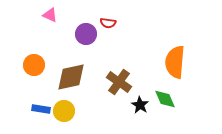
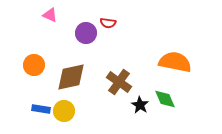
purple circle: moved 1 px up
orange semicircle: rotated 96 degrees clockwise
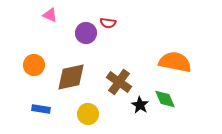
yellow circle: moved 24 px right, 3 px down
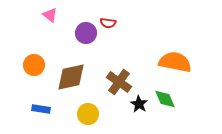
pink triangle: rotated 14 degrees clockwise
black star: moved 1 px left, 1 px up
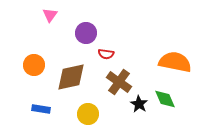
pink triangle: rotated 28 degrees clockwise
red semicircle: moved 2 px left, 31 px down
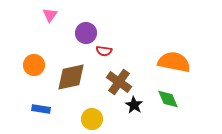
red semicircle: moved 2 px left, 3 px up
orange semicircle: moved 1 px left
green diamond: moved 3 px right
black star: moved 5 px left, 1 px down
yellow circle: moved 4 px right, 5 px down
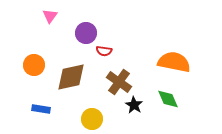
pink triangle: moved 1 px down
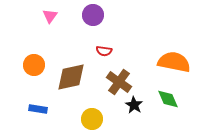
purple circle: moved 7 px right, 18 px up
blue rectangle: moved 3 px left
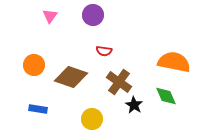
brown diamond: rotated 32 degrees clockwise
green diamond: moved 2 px left, 3 px up
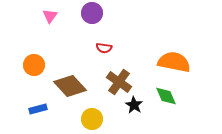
purple circle: moved 1 px left, 2 px up
red semicircle: moved 3 px up
brown diamond: moved 1 px left, 9 px down; rotated 28 degrees clockwise
blue rectangle: rotated 24 degrees counterclockwise
